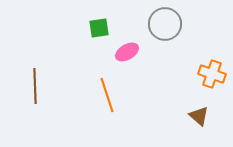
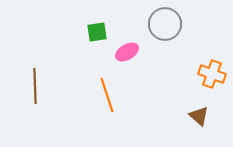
green square: moved 2 px left, 4 px down
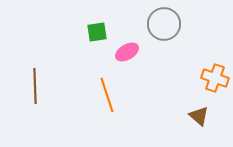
gray circle: moved 1 px left
orange cross: moved 3 px right, 4 px down
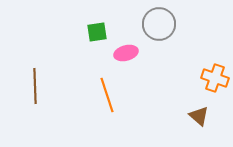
gray circle: moved 5 px left
pink ellipse: moved 1 px left, 1 px down; rotated 15 degrees clockwise
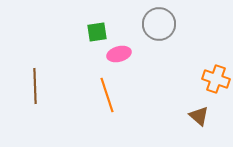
pink ellipse: moved 7 px left, 1 px down
orange cross: moved 1 px right, 1 px down
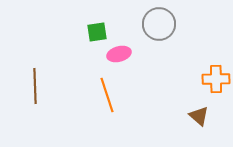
orange cross: rotated 20 degrees counterclockwise
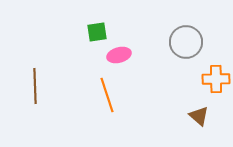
gray circle: moved 27 px right, 18 px down
pink ellipse: moved 1 px down
